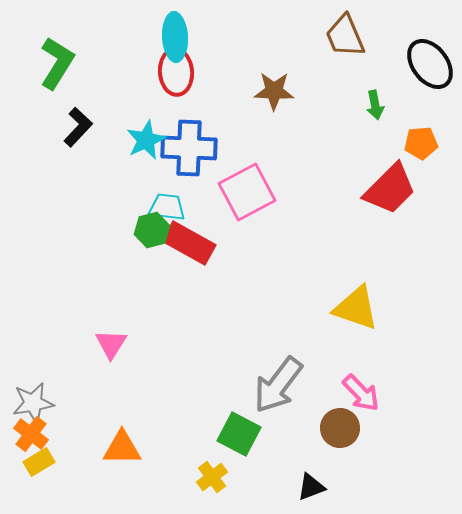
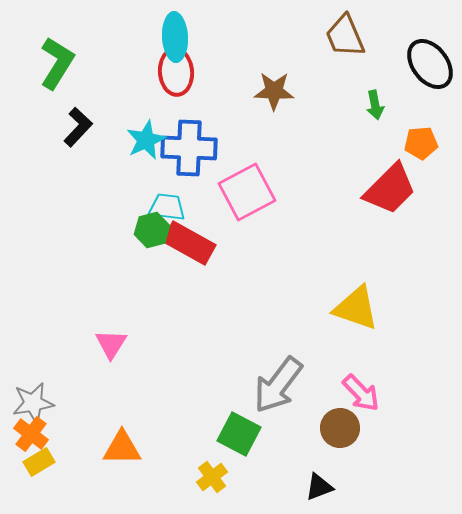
black triangle: moved 8 px right
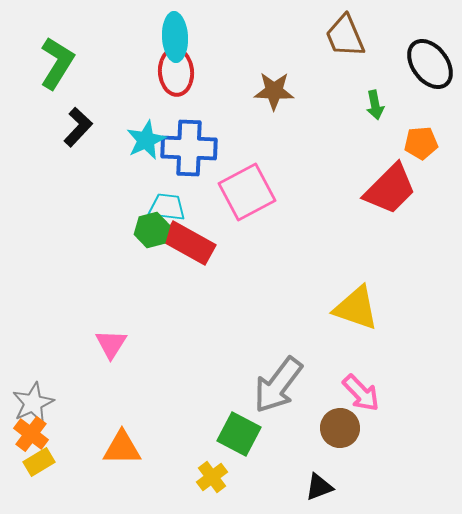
gray star: rotated 15 degrees counterclockwise
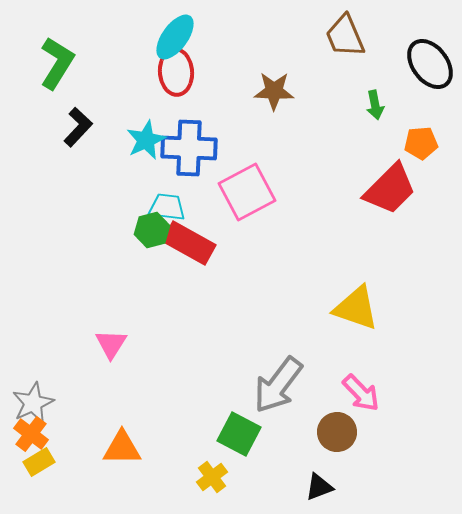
cyan ellipse: rotated 39 degrees clockwise
brown circle: moved 3 px left, 4 px down
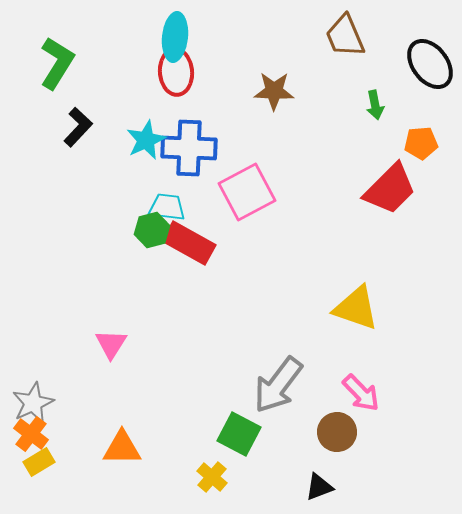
cyan ellipse: rotated 30 degrees counterclockwise
yellow cross: rotated 12 degrees counterclockwise
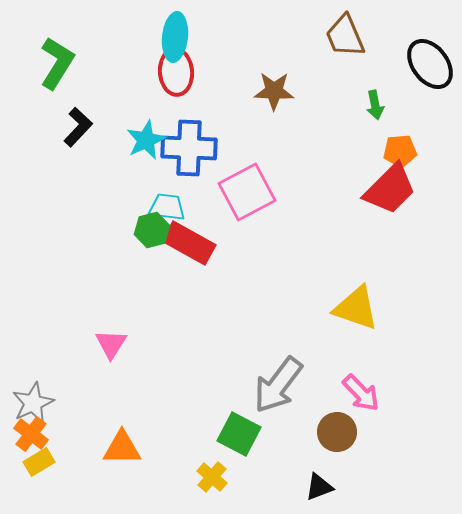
orange pentagon: moved 21 px left, 8 px down
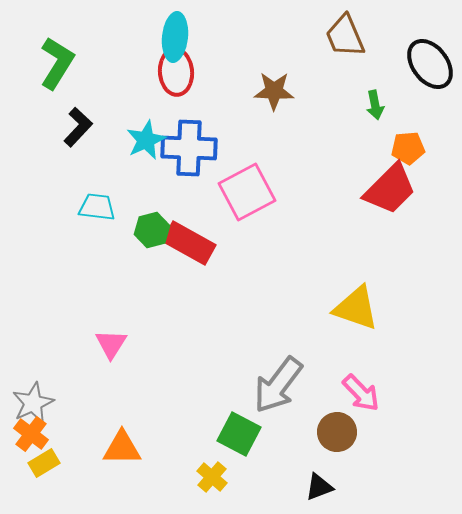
orange pentagon: moved 8 px right, 3 px up
cyan trapezoid: moved 70 px left
yellow rectangle: moved 5 px right, 1 px down
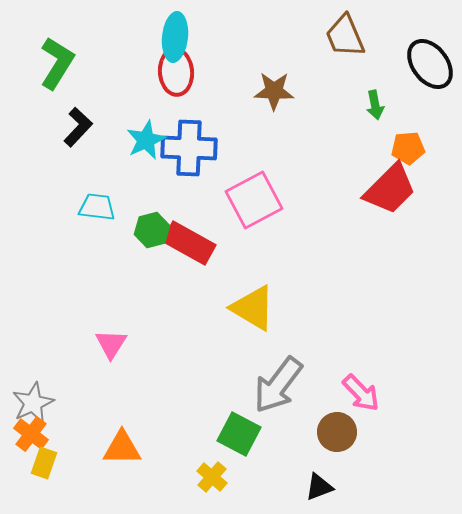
pink square: moved 7 px right, 8 px down
yellow triangle: moved 103 px left; rotated 12 degrees clockwise
yellow rectangle: rotated 40 degrees counterclockwise
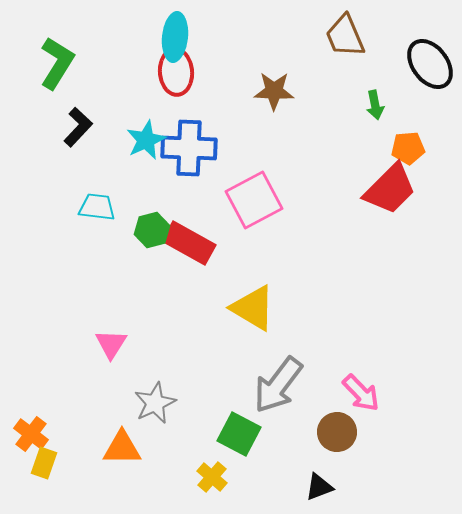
gray star: moved 122 px right
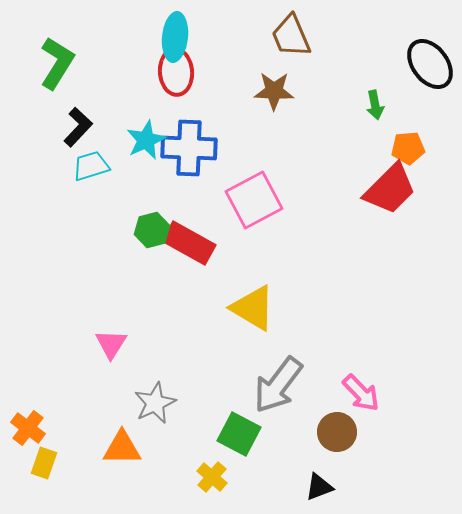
brown trapezoid: moved 54 px left
cyan trapezoid: moved 6 px left, 41 px up; rotated 24 degrees counterclockwise
orange cross: moved 3 px left, 6 px up
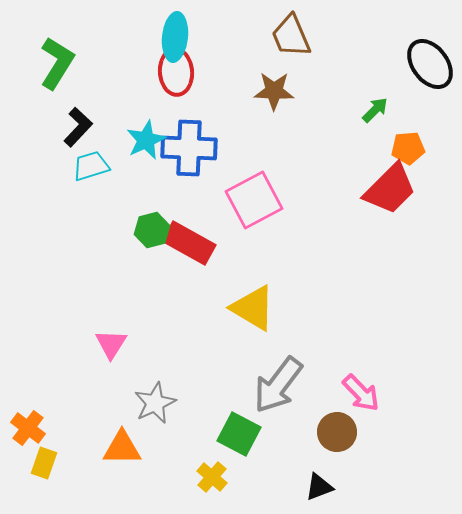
green arrow: moved 5 px down; rotated 124 degrees counterclockwise
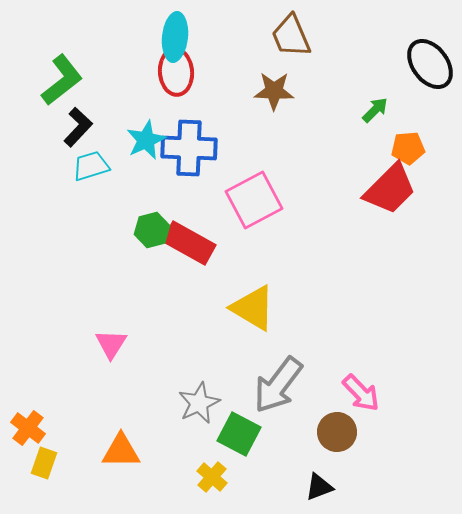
green L-shape: moved 5 px right, 17 px down; rotated 20 degrees clockwise
gray star: moved 44 px right
orange triangle: moved 1 px left, 3 px down
